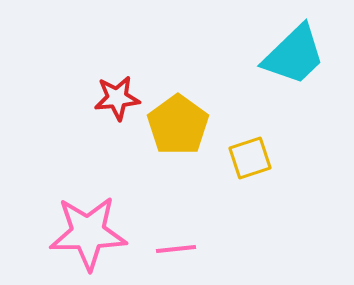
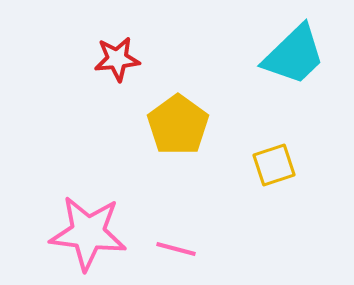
red star: moved 39 px up
yellow square: moved 24 px right, 7 px down
pink star: rotated 8 degrees clockwise
pink line: rotated 21 degrees clockwise
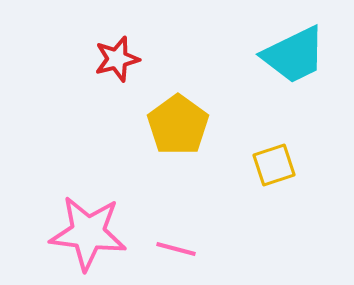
cyan trapezoid: rotated 18 degrees clockwise
red star: rotated 9 degrees counterclockwise
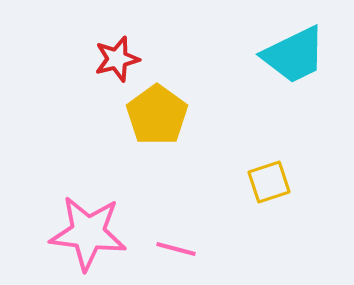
yellow pentagon: moved 21 px left, 10 px up
yellow square: moved 5 px left, 17 px down
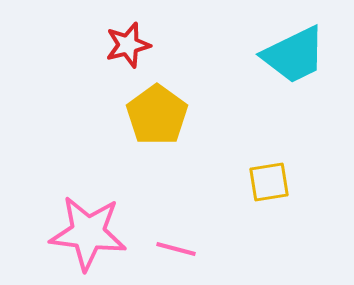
red star: moved 11 px right, 14 px up
yellow square: rotated 9 degrees clockwise
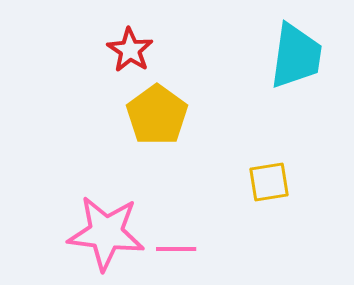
red star: moved 2 px right, 5 px down; rotated 24 degrees counterclockwise
cyan trapezoid: moved 2 px right, 1 px down; rotated 56 degrees counterclockwise
pink star: moved 18 px right
pink line: rotated 15 degrees counterclockwise
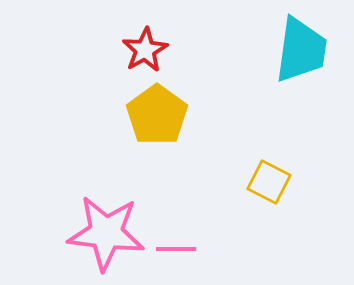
red star: moved 15 px right; rotated 9 degrees clockwise
cyan trapezoid: moved 5 px right, 6 px up
yellow square: rotated 36 degrees clockwise
